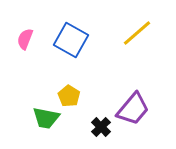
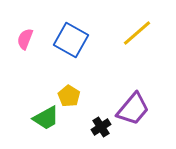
green trapezoid: rotated 40 degrees counterclockwise
black cross: rotated 12 degrees clockwise
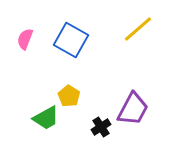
yellow line: moved 1 px right, 4 px up
purple trapezoid: rotated 12 degrees counterclockwise
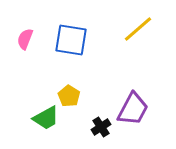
blue square: rotated 20 degrees counterclockwise
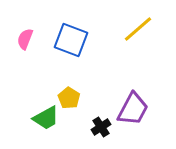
blue square: rotated 12 degrees clockwise
yellow pentagon: moved 2 px down
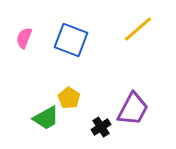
pink semicircle: moved 1 px left, 1 px up
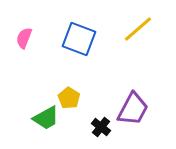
blue square: moved 8 px right, 1 px up
black cross: rotated 18 degrees counterclockwise
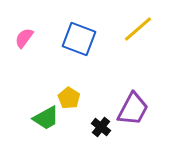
pink semicircle: rotated 15 degrees clockwise
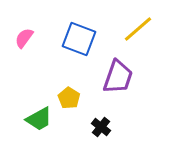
purple trapezoid: moved 15 px left, 32 px up; rotated 9 degrees counterclockwise
green trapezoid: moved 7 px left, 1 px down
